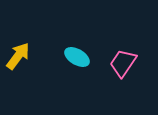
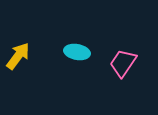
cyan ellipse: moved 5 px up; rotated 20 degrees counterclockwise
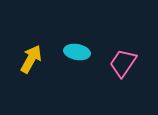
yellow arrow: moved 13 px right, 3 px down; rotated 8 degrees counterclockwise
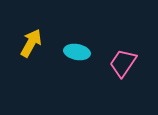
yellow arrow: moved 16 px up
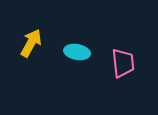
pink trapezoid: rotated 140 degrees clockwise
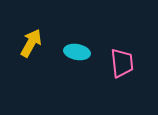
pink trapezoid: moved 1 px left
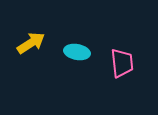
yellow arrow: rotated 28 degrees clockwise
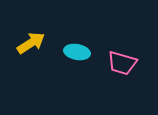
pink trapezoid: rotated 112 degrees clockwise
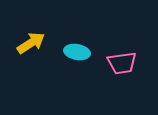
pink trapezoid: rotated 24 degrees counterclockwise
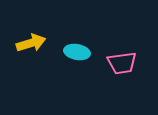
yellow arrow: rotated 16 degrees clockwise
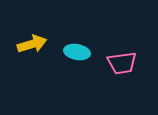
yellow arrow: moved 1 px right, 1 px down
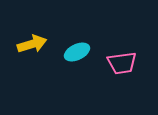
cyan ellipse: rotated 35 degrees counterclockwise
